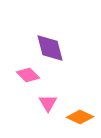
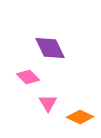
purple diamond: rotated 12 degrees counterclockwise
pink diamond: moved 2 px down
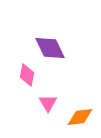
pink diamond: moved 1 px left, 2 px up; rotated 55 degrees clockwise
orange diamond: rotated 32 degrees counterclockwise
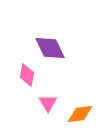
orange diamond: moved 3 px up
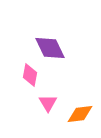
pink diamond: moved 3 px right
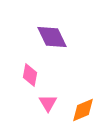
purple diamond: moved 2 px right, 11 px up
orange diamond: moved 3 px right, 4 px up; rotated 16 degrees counterclockwise
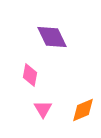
pink triangle: moved 5 px left, 6 px down
